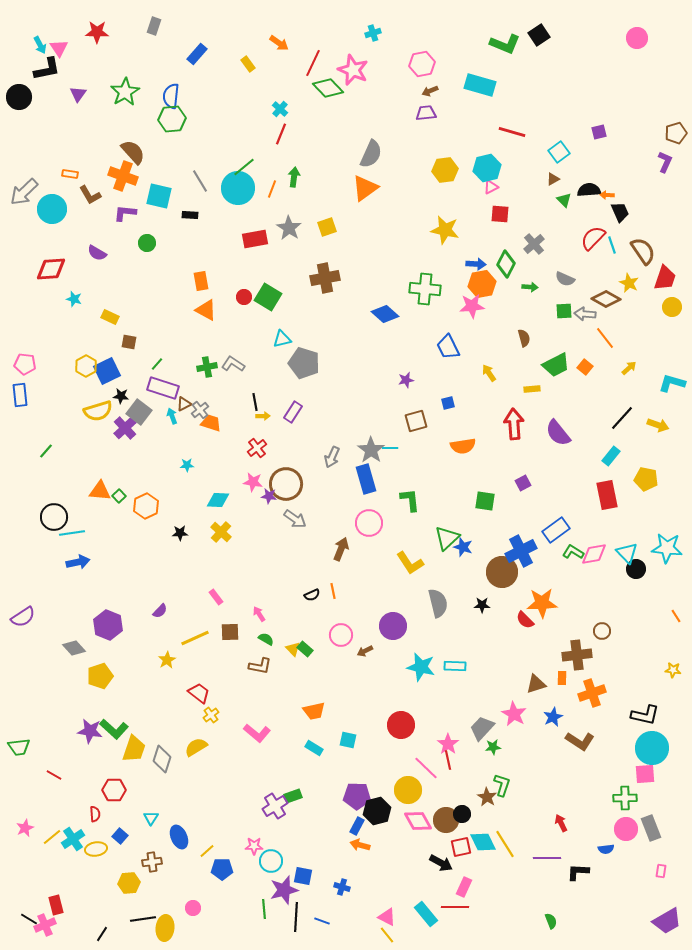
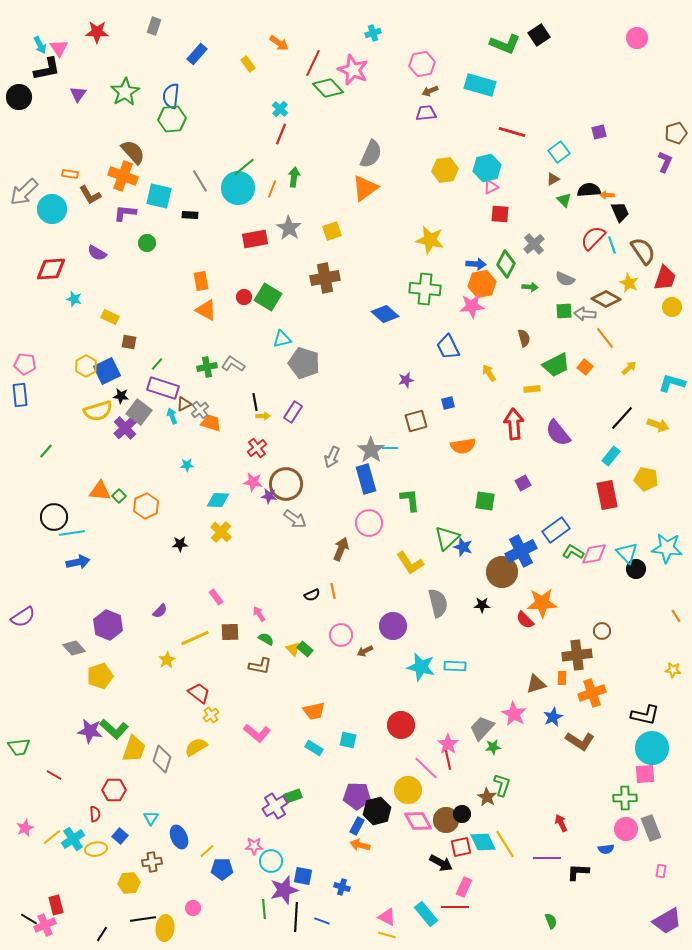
yellow square at (327, 227): moved 5 px right, 4 px down
yellow star at (445, 230): moved 15 px left, 10 px down
black star at (180, 533): moved 11 px down
yellow line at (387, 935): rotated 36 degrees counterclockwise
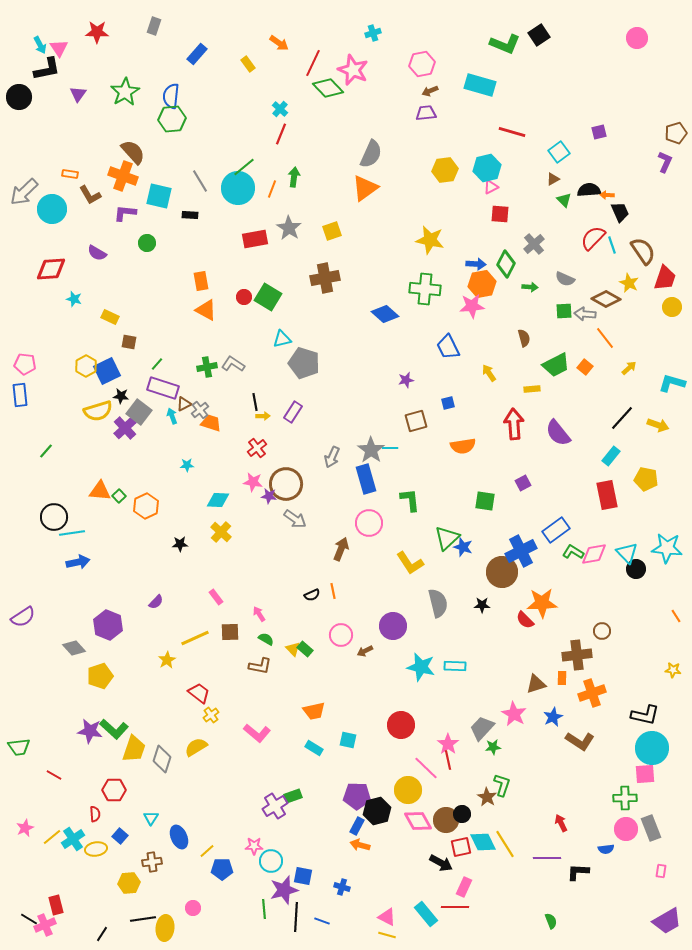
purple semicircle at (160, 611): moved 4 px left, 9 px up
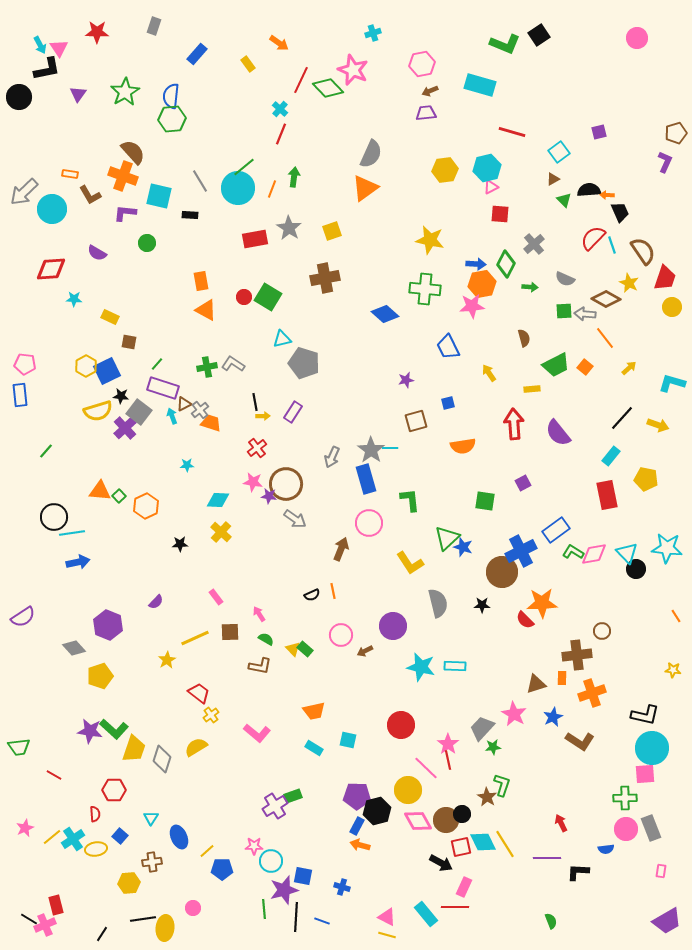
red line at (313, 63): moved 12 px left, 17 px down
cyan star at (74, 299): rotated 14 degrees counterclockwise
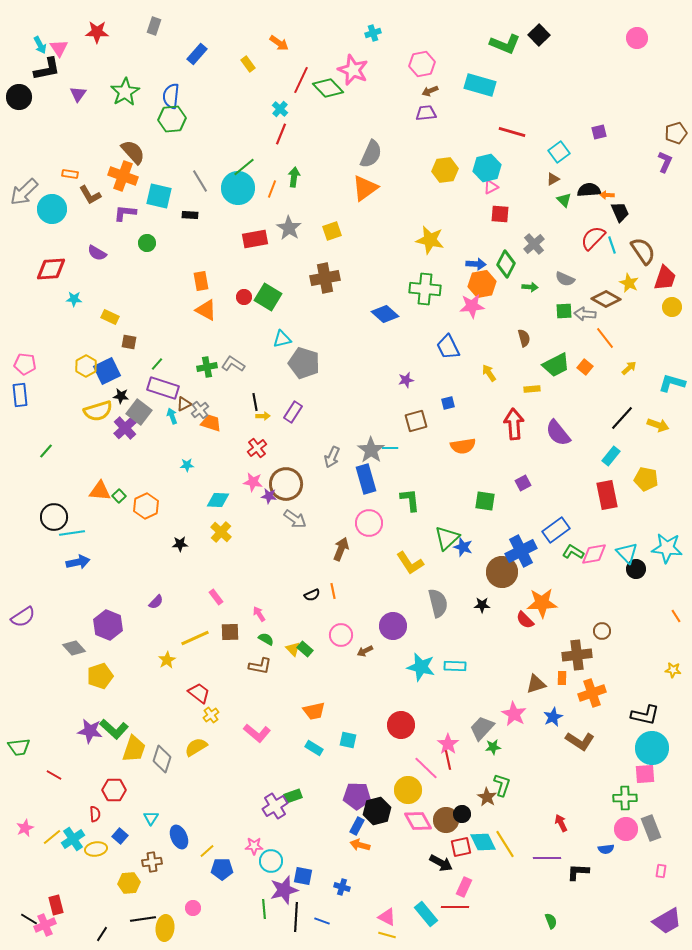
black square at (539, 35): rotated 10 degrees counterclockwise
